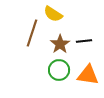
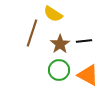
orange triangle: rotated 20 degrees clockwise
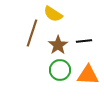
brown star: moved 2 px left, 1 px down
green circle: moved 1 px right
orange triangle: rotated 25 degrees counterclockwise
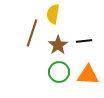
yellow semicircle: rotated 66 degrees clockwise
green circle: moved 1 px left, 2 px down
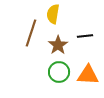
brown line: moved 1 px left
black line: moved 1 px right, 5 px up
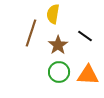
black line: rotated 42 degrees clockwise
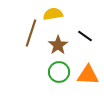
yellow semicircle: rotated 72 degrees clockwise
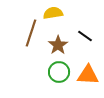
yellow semicircle: moved 1 px up
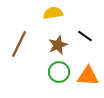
brown line: moved 12 px left, 11 px down; rotated 8 degrees clockwise
brown star: rotated 12 degrees clockwise
orange triangle: moved 1 px down
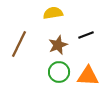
black line: moved 1 px right, 1 px up; rotated 56 degrees counterclockwise
